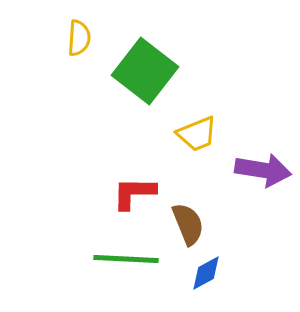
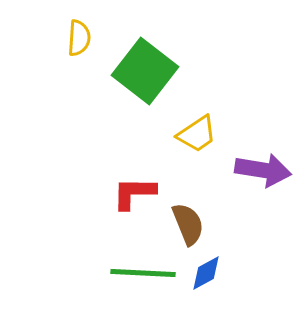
yellow trapezoid: rotated 12 degrees counterclockwise
green line: moved 17 px right, 14 px down
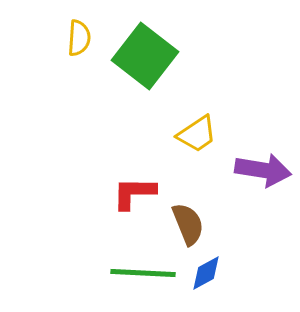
green square: moved 15 px up
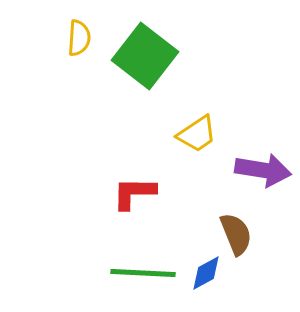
brown semicircle: moved 48 px right, 10 px down
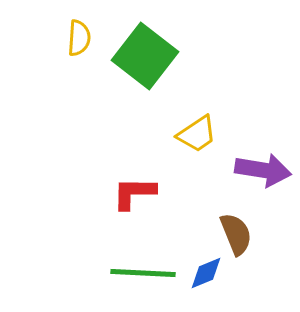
blue diamond: rotated 6 degrees clockwise
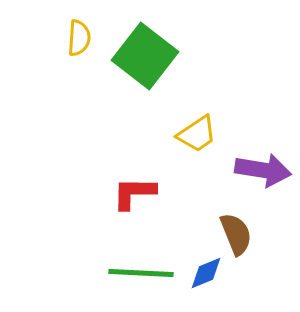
green line: moved 2 px left
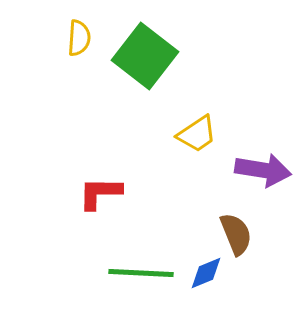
red L-shape: moved 34 px left
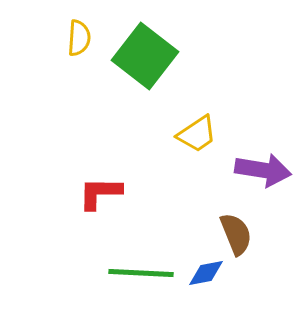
blue diamond: rotated 12 degrees clockwise
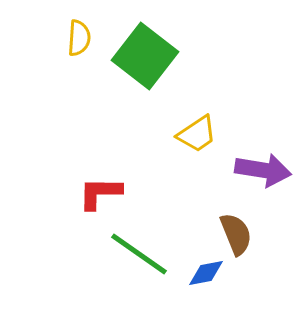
green line: moved 2 px left, 19 px up; rotated 32 degrees clockwise
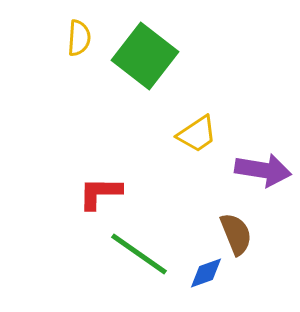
blue diamond: rotated 9 degrees counterclockwise
